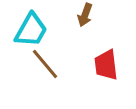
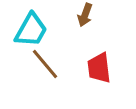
red trapezoid: moved 7 px left, 3 px down
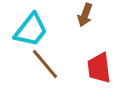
cyan trapezoid: rotated 9 degrees clockwise
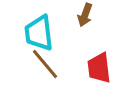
cyan trapezoid: moved 8 px right, 3 px down; rotated 135 degrees clockwise
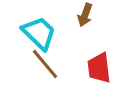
cyan trapezoid: rotated 141 degrees clockwise
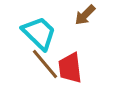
brown arrow: rotated 25 degrees clockwise
red trapezoid: moved 29 px left
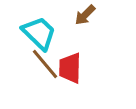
red trapezoid: rotated 8 degrees clockwise
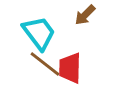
cyan trapezoid: rotated 9 degrees clockwise
brown line: rotated 12 degrees counterclockwise
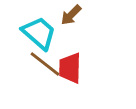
brown arrow: moved 14 px left
cyan trapezoid: rotated 12 degrees counterclockwise
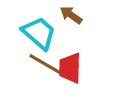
brown arrow: rotated 80 degrees clockwise
brown line: rotated 8 degrees counterclockwise
